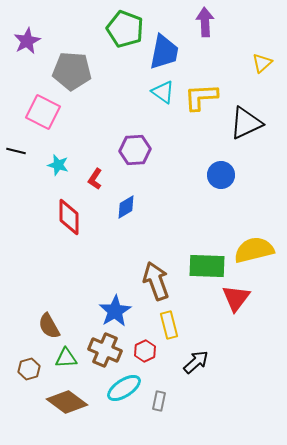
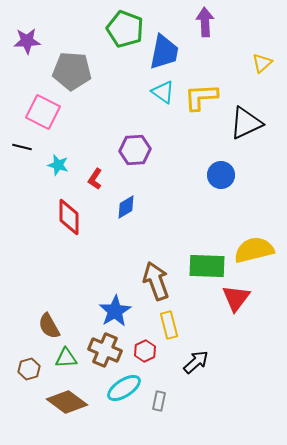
purple star: rotated 24 degrees clockwise
black line: moved 6 px right, 4 px up
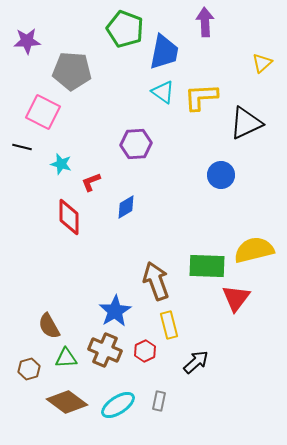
purple hexagon: moved 1 px right, 6 px up
cyan star: moved 3 px right, 1 px up
red L-shape: moved 4 px left, 3 px down; rotated 35 degrees clockwise
cyan ellipse: moved 6 px left, 17 px down
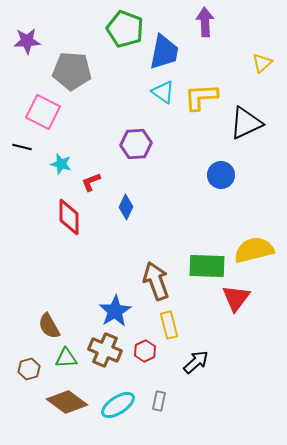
blue diamond: rotated 35 degrees counterclockwise
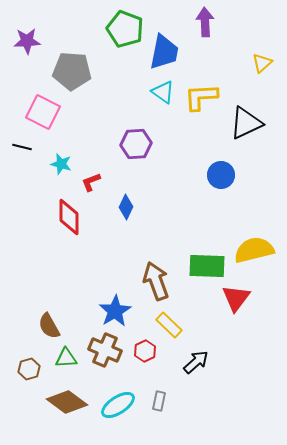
yellow rectangle: rotated 32 degrees counterclockwise
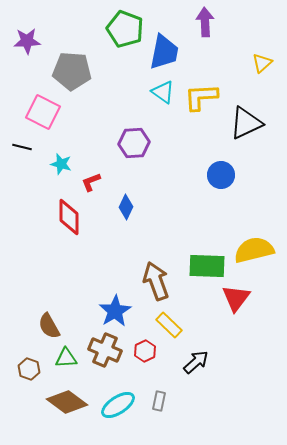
purple hexagon: moved 2 px left, 1 px up
brown hexagon: rotated 25 degrees counterclockwise
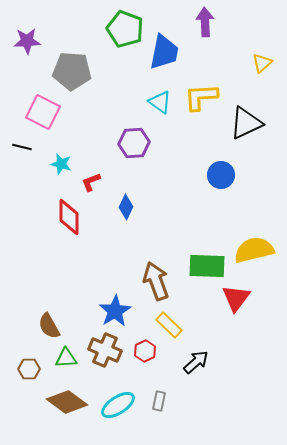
cyan triangle: moved 3 px left, 10 px down
brown hexagon: rotated 20 degrees counterclockwise
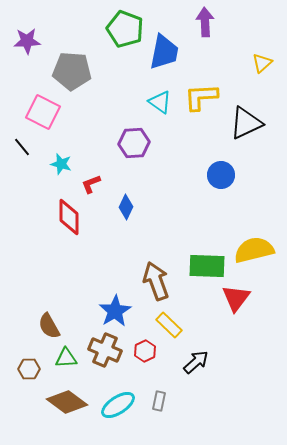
black line: rotated 36 degrees clockwise
red L-shape: moved 2 px down
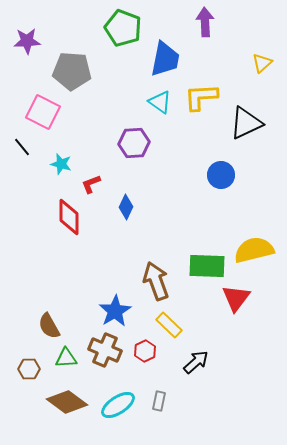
green pentagon: moved 2 px left, 1 px up
blue trapezoid: moved 1 px right, 7 px down
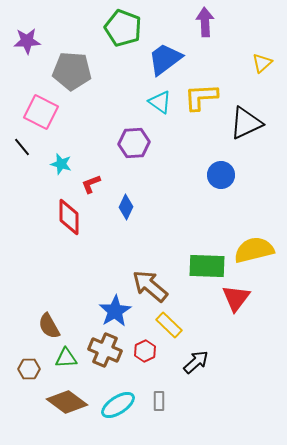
blue trapezoid: rotated 138 degrees counterclockwise
pink square: moved 2 px left
brown arrow: moved 6 px left, 5 px down; rotated 30 degrees counterclockwise
gray rectangle: rotated 12 degrees counterclockwise
